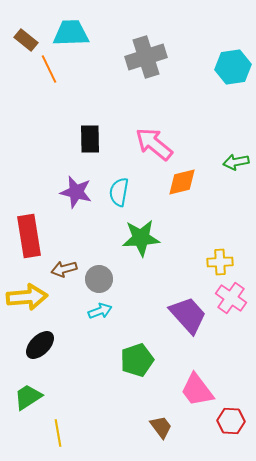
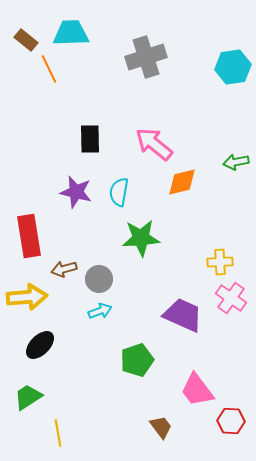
purple trapezoid: moved 5 px left; rotated 24 degrees counterclockwise
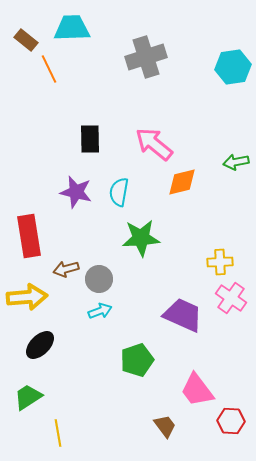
cyan trapezoid: moved 1 px right, 5 px up
brown arrow: moved 2 px right
brown trapezoid: moved 4 px right, 1 px up
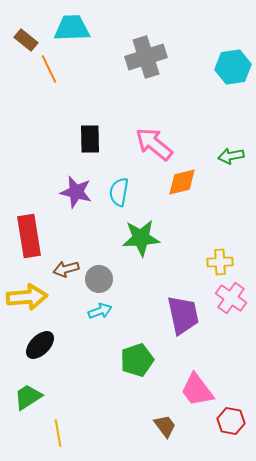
green arrow: moved 5 px left, 6 px up
purple trapezoid: rotated 54 degrees clockwise
red hexagon: rotated 8 degrees clockwise
